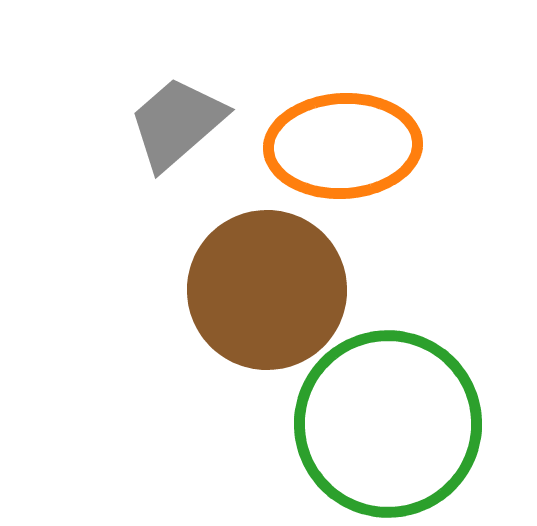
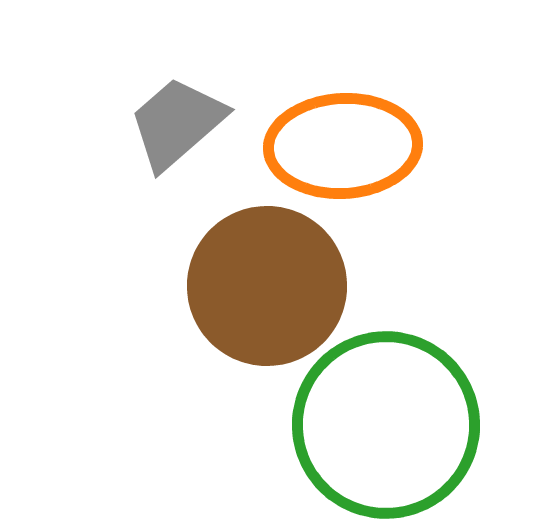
brown circle: moved 4 px up
green circle: moved 2 px left, 1 px down
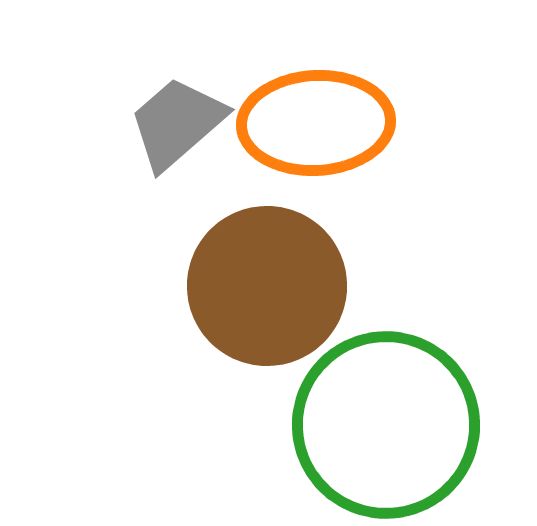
orange ellipse: moved 27 px left, 23 px up
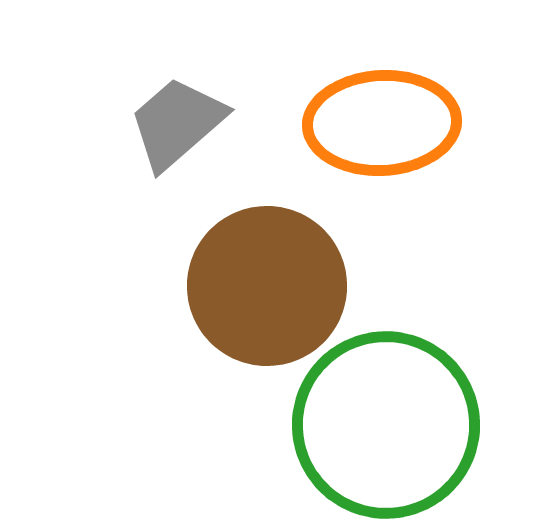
orange ellipse: moved 66 px right
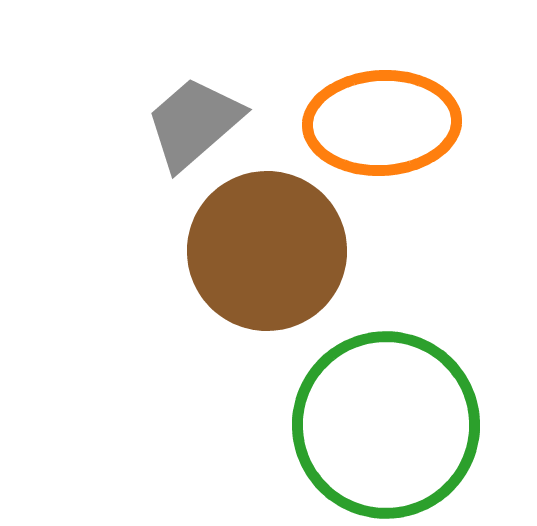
gray trapezoid: moved 17 px right
brown circle: moved 35 px up
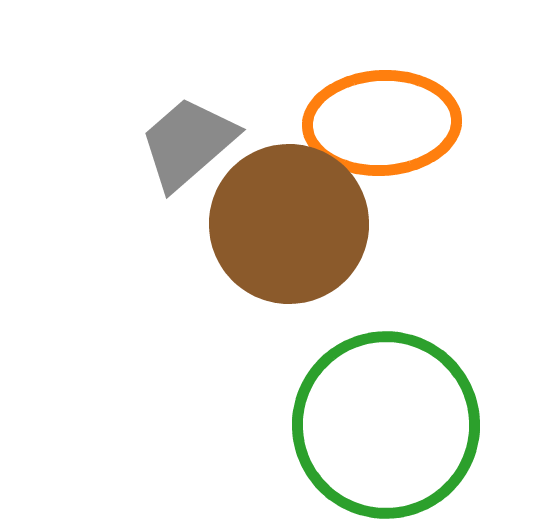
gray trapezoid: moved 6 px left, 20 px down
brown circle: moved 22 px right, 27 px up
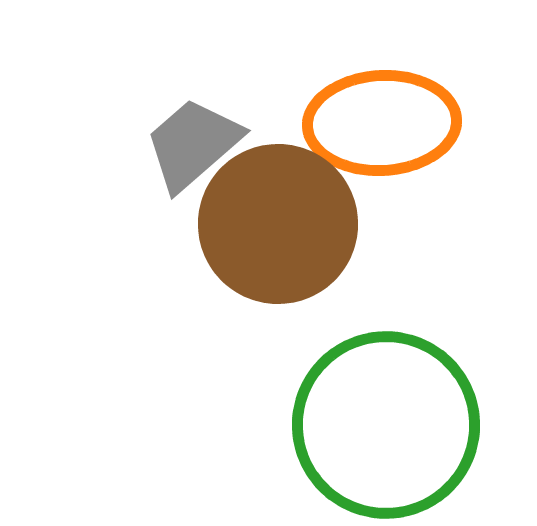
gray trapezoid: moved 5 px right, 1 px down
brown circle: moved 11 px left
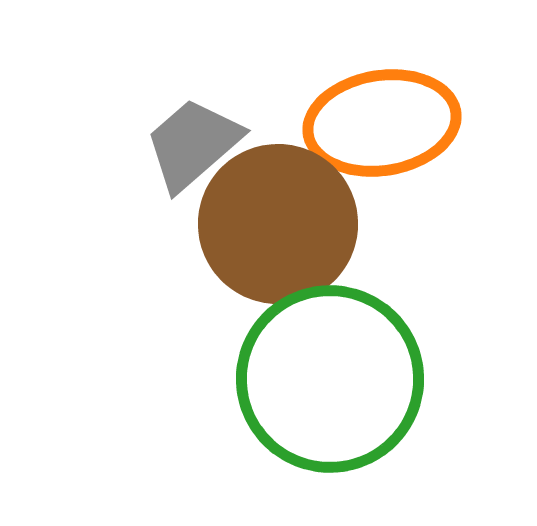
orange ellipse: rotated 6 degrees counterclockwise
green circle: moved 56 px left, 46 px up
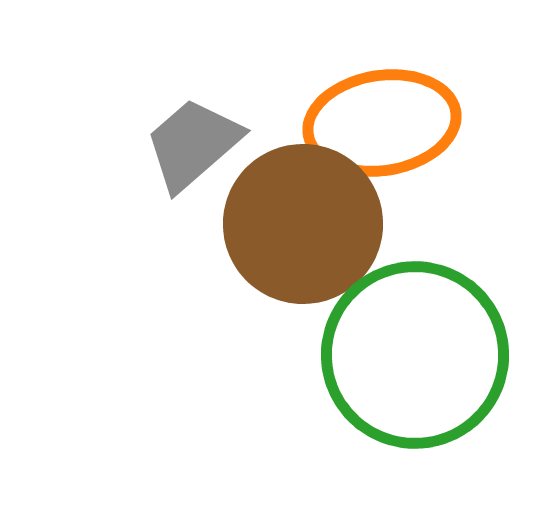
brown circle: moved 25 px right
green circle: moved 85 px right, 24 px up
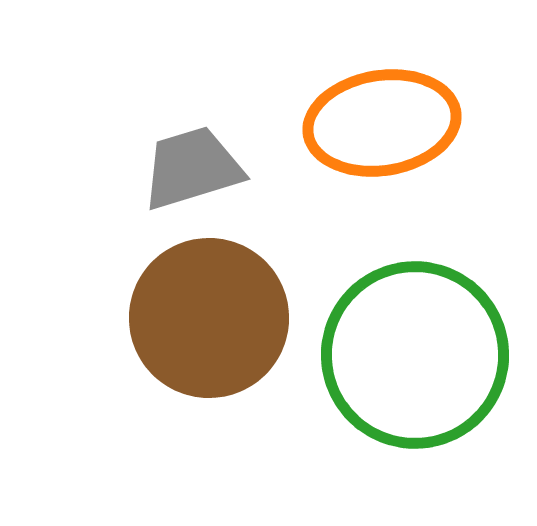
gray trapezoid: moved 1 px left, 24 px down; rotated 24 degrees clockwise
brown circle: moved 94 px left, 94 px down
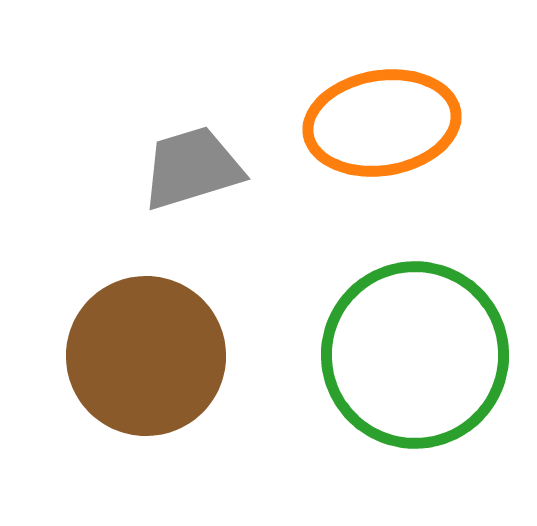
brown circle: moved 63 px left, 38 px down
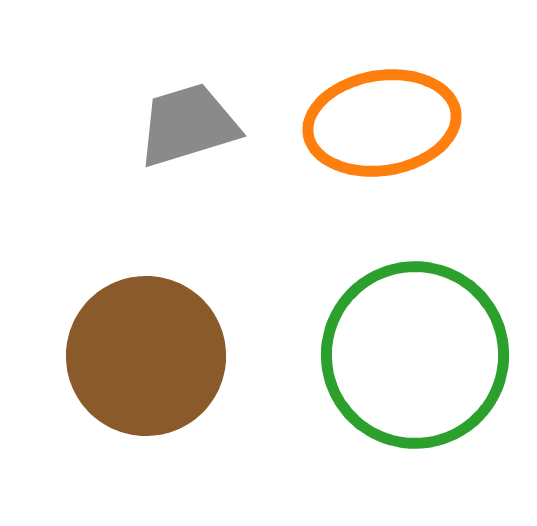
gray trapezoid: moved 4 px left, 43 px up
